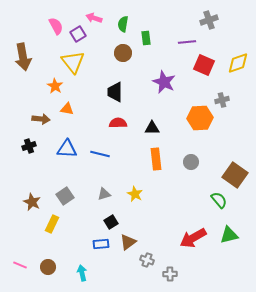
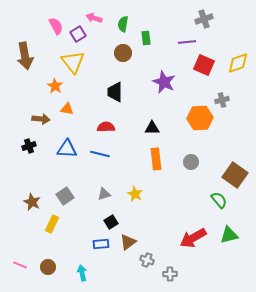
gray cross at (209, 20): moved 5 px left, 1 px up
brown arrow at (23, 57): moved 2 px right, 1 px up
red semicircle at (118, 123): moved 12 px left, 4 px down
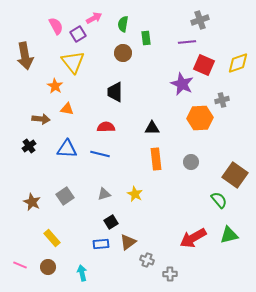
pink arrow at (94, 18): rotated 133 degrees clockwise
gray cross at (204, 19): moved 4 px left, 1 px down
purple star at (164, 82): moved 18 px right, 2 px down
black cross at (29, 146): rotated 16 degrees counterclockwise
yellow rectangle at (52, 224): moved 14 px down; rotated 66 degrees counterclockwise
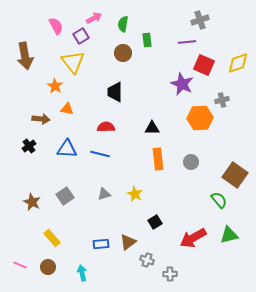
purple square at (78, 34): moved 3 px right, 2 px down
green rectangle at (146, 38): moved 1 px right, 2 px down
orange rectangle at (156, 159): moved 2 px right
black square at (111, 222): moved 44 px right
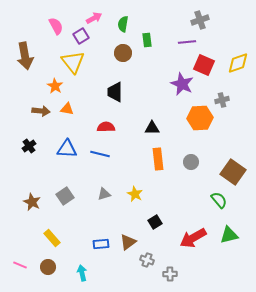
brown arrow at (41, 119): moved 8 px up
brown square at (235, 175): moved 2 px left, 3 px up
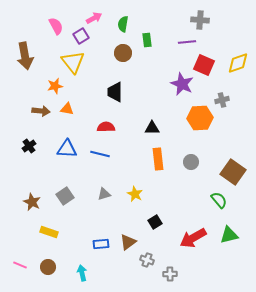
gray cross at (200, 20): rotated 24 degrees clockwise
orange star at (55, 86): rotated 28 degrees clockwise
yellow rectangle at (52, 238): moved 3 px left, 6 px up; rotated 30 degrees counterclockwise
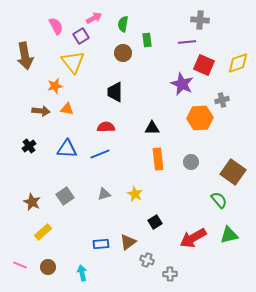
blue line at (100, 154): rotated 36 degrees counterclockwise
yellow rectangle at (49, 232): moved 6 px left; rotated 60 degrees counterclockwise
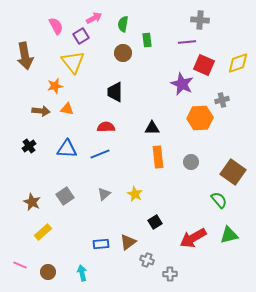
orange rectangle at (158, 159): moved 2 px up
gray triangle at (104, 194): rotated 24 degrees counterclockwise
brown circle at (48, 267): moved 5 px down
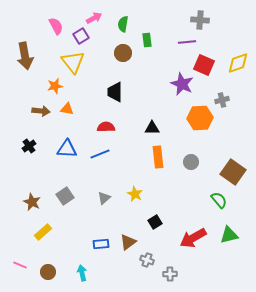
gray triangle at (104, 194): moved 4 px down
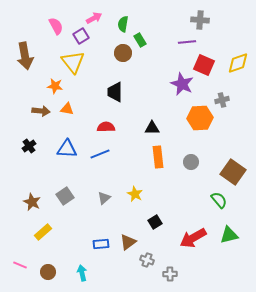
green rectangle at (147, 40): moved 7 px left; rotated 24 degrees counterclockwise
orange star at (55, 86): rotated 21 degrees clockwise
